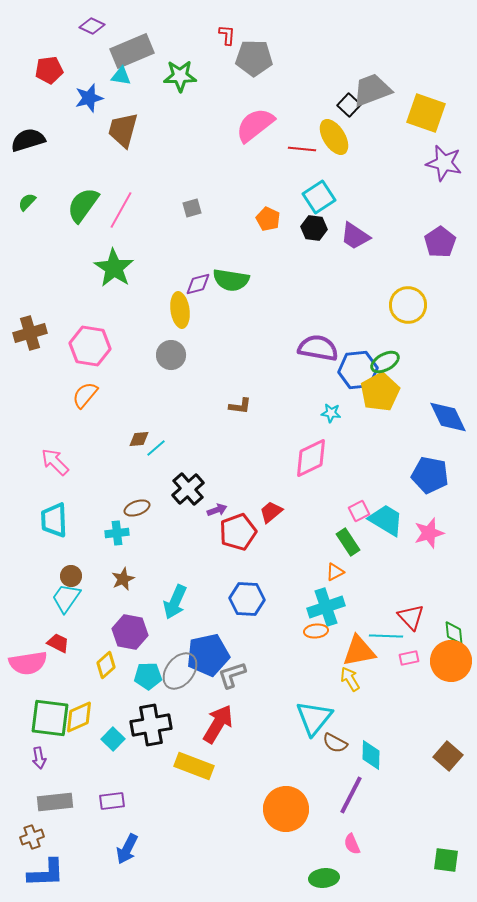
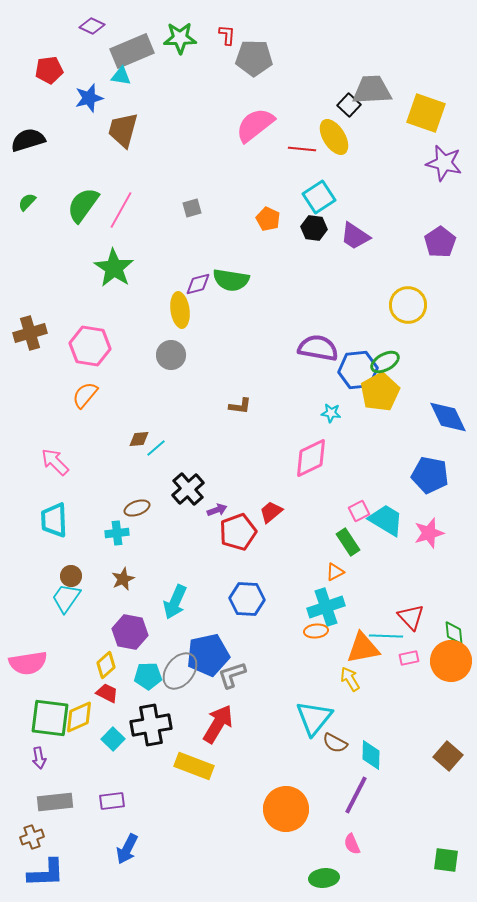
green star at (180, 76): moved 38 px up
gray trapezoid at (372, 90): rotated 18 degrees clockwise
red trapezoid at (58, 643): moved 49 px right, 50 px down
orange triangle at (359, 651): moved 4 px right, 3 px up
purple line at (351, 795): moved 5 px right
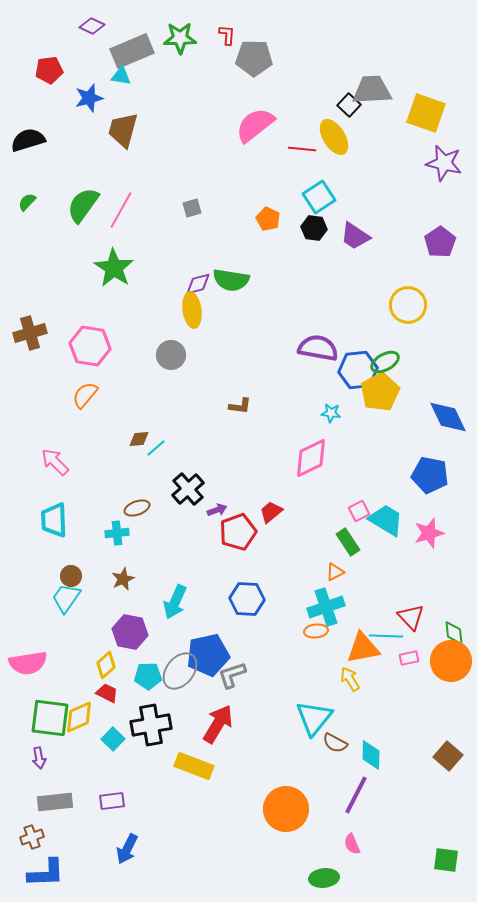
yellow ellipse at (180, 310): moved 12 px right
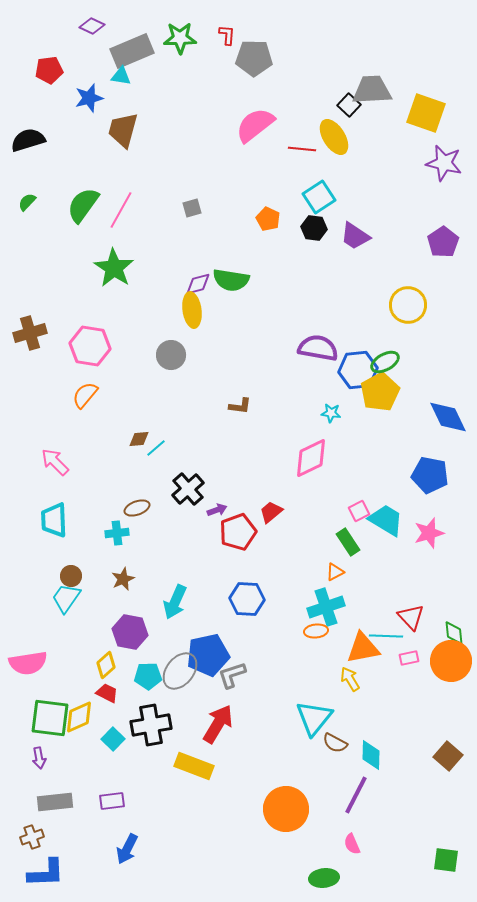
purple pentagon at (440, 242): moved 3 px right
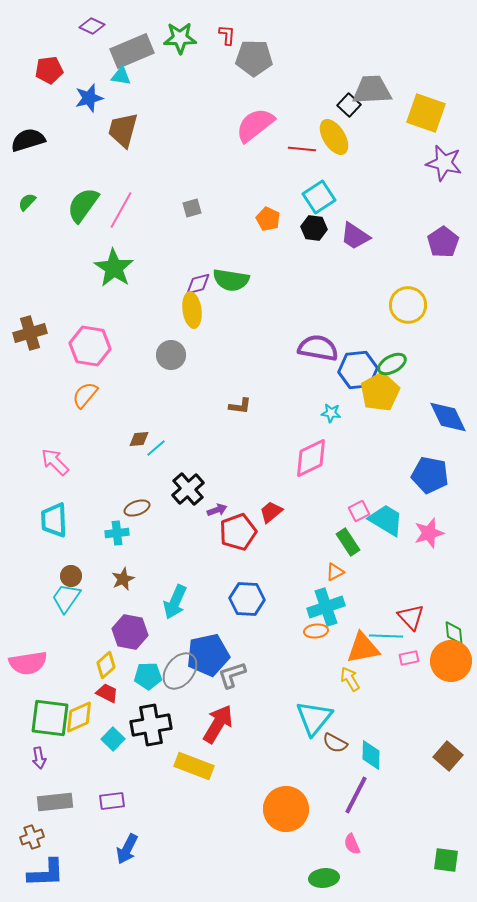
green ellipse at (385, 362): moved 7 px right, 2 px down
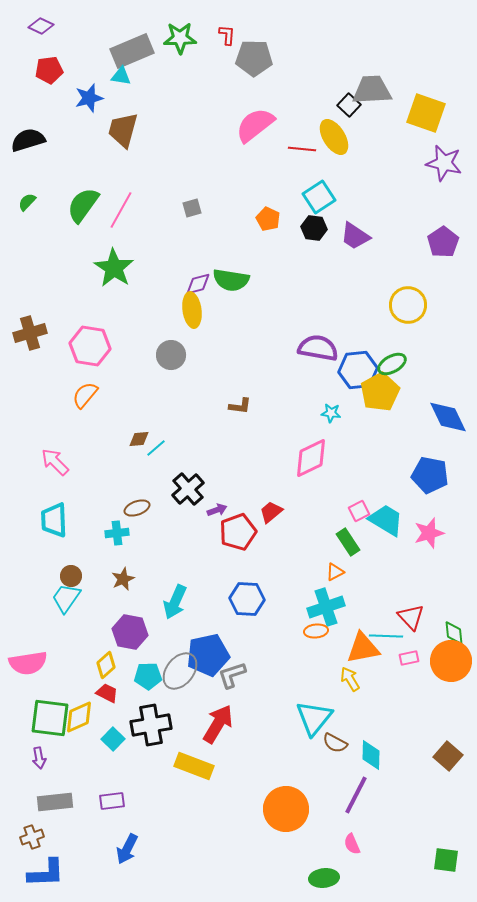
purple diamond at (92, 26): moved 51 px left
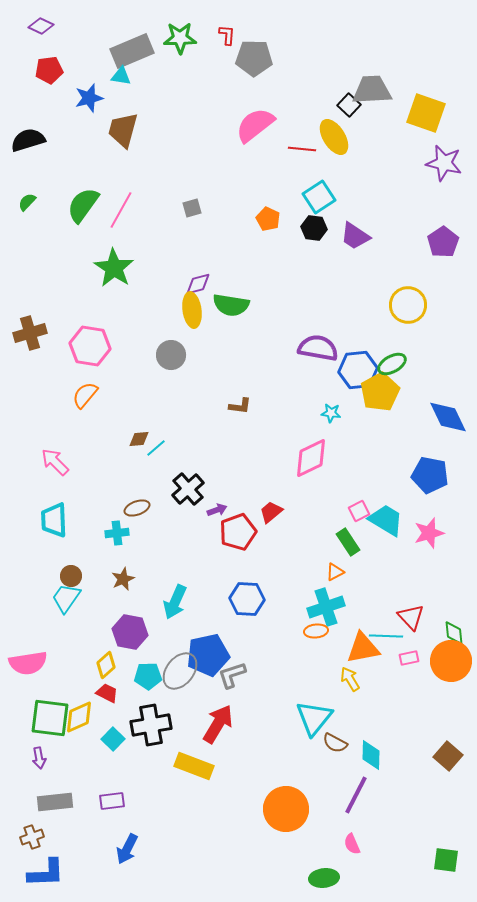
green semicircle at (231, 280): moved 25 px down
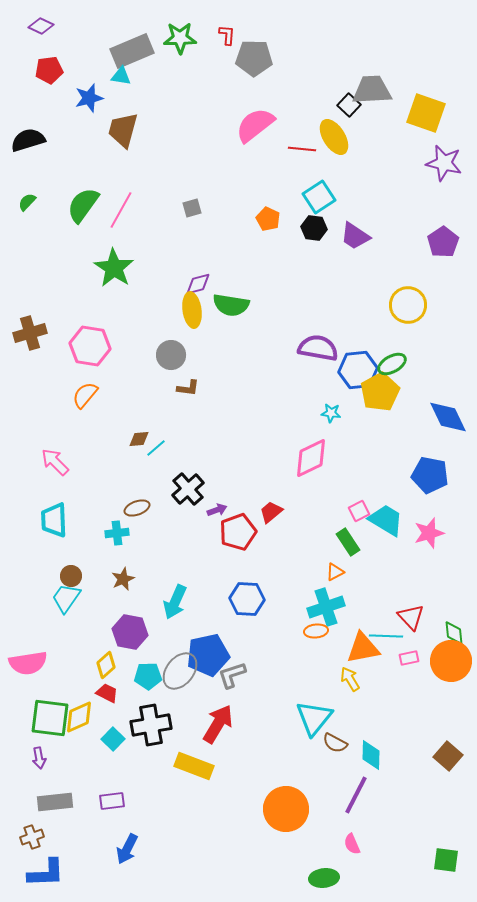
brown L-shape at (240, 406): moved 52 px left, 18 px up
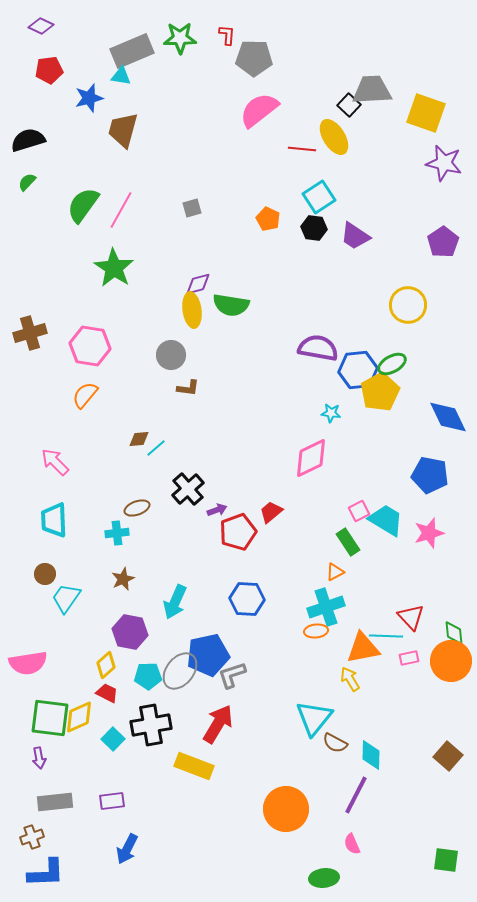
pink semicircle at (255, 125): moved 4 px right, 15 px up
green semicircle at (27, 202): moved 20 px up
brown circle at (71, 576): moved 26 px left, 2 px up
